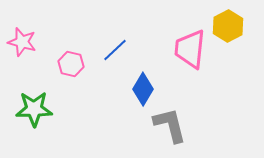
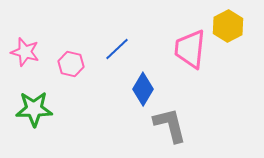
pink star: moved 3 px right, 10 px down
blue line: moved 2 px right, 1 px up
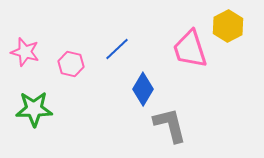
pink trapezoid: rotated 24 degrees counterclockwise
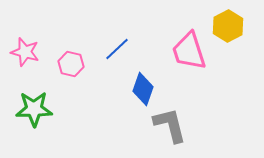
pink trapezoid: moved 1 px left, 2 px down
blue diamond: rotated 12 degrees counterclockwise
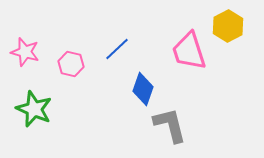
green star: rotated 24 degrees clockwise
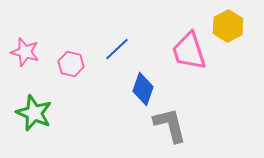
green star: moved 4 px down
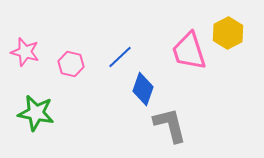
yellow hexagon: moved 7 px down
blue line: moved 3 px right, 8 px down
green star: moved 2 px right; rotated 12 degrees counterclockwise
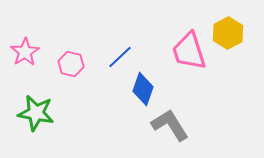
pink star: rotated 24 degrees clockwise
gray L-shape: rotated 18 degrees counterclockwise
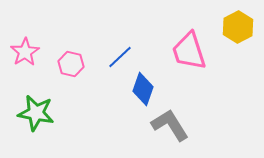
yellow hexagon: moved 10 px right, 6 px up
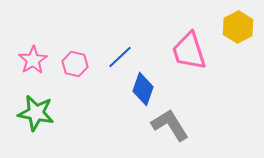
pink star: moved 8 px right, 8 px down
pink hexagon: moved 4 px right
